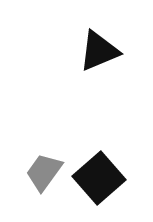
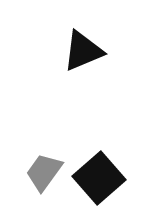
black triangle: moved 16 px left
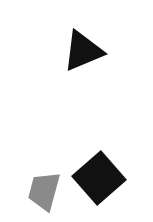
gray trapezoid: moved 19 px down; rotated 21 degrees counterclockwise
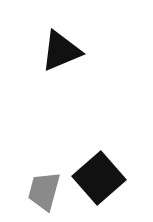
black triangle: moved 22 px left
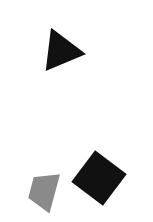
black square: rotated 12 degrees counterclockwise
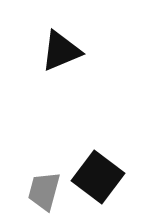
black square: moved 1 px left, 1 px up
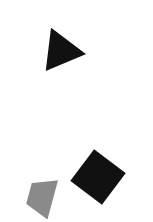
gray trapezoid: moved 2 px left, 6 px down
